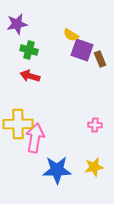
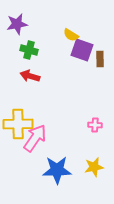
brown rectangle: rotated 21 degrees clockwise
pink arrow: rotated 24 degrees clockwise
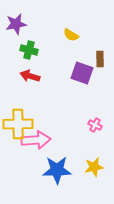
purple star: moved 1 px left
purple square: moved 23 px down
pink cross: rotated 24 degrees clockwise
pink arrow: moved 1 px right, 2 px down; rotated 52 degrees clockwise
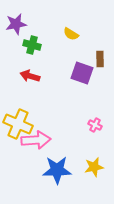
yellow semicircle: moved 1 px up
green cross: moved 3 px right, 5 px up
yellow cross: rotated 24 degrees clockwise
